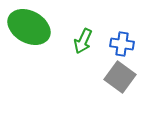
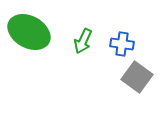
green ellipse: moved 5 px down
gray square: moved 17 px right
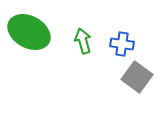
green arrow: rotated 140 degrees clockwise
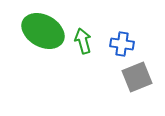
green ellipse: moved 14 px right, 1 px up
gray square: rotated 32 degrees clockwise
